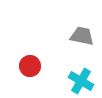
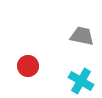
red circle: moved 2 px left
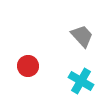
gray trapezoid: rotated 35 degrees clockwise
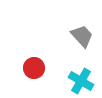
red circle: moved 6 px right, 2 px down
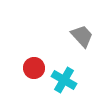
cyan cross: moved 17 px left, 1 px up
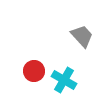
red circle: moved 3 px down
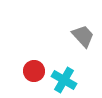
gray trapezoid: moved 1 px right
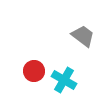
gray trapezoid: rotated 10 degrees counterclockwise
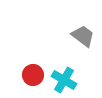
red circle: moved 1 px left, 4 px down
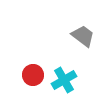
cyan cross: rotated 30 degrees clockwise
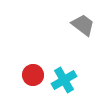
gray trapezoid: moved 11 px up
